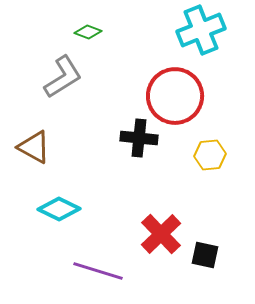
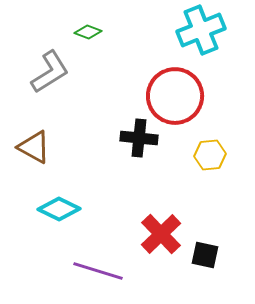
gray L-shape: moved 13 px left, 5 px up
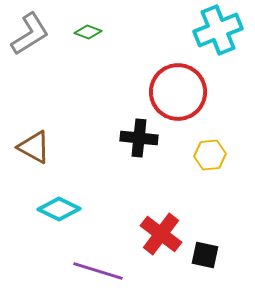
cyan cross: moved 17 px right
gray L-shape: moved 20 px left, 38 px up
red circle: moved 3 px right, 4 px up
red cross: rotated 9 degrees counterclockwise
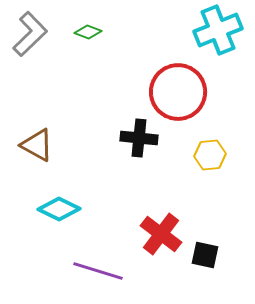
gray L-shape: rotated 12 degrees counterclockwise
brown triangle: moved 3 px right, 2 px up
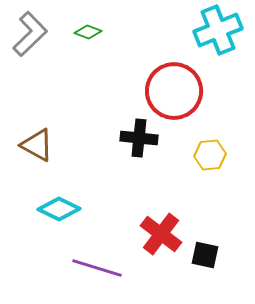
red circle: moved 4 px left, 1 px up
purple line: moved 1 px left, 3 px up
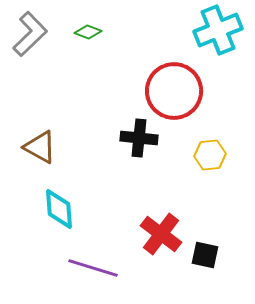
brown triangle: moved 3 px right, 2 px down
cyan diamond: rotated 60 degrees clockwise
purple line: moved 4 px left
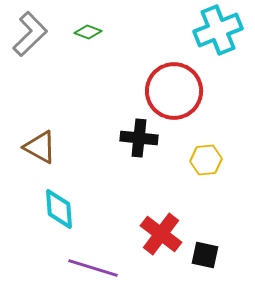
yellow hexagon: moved 4 px left, 5 px down
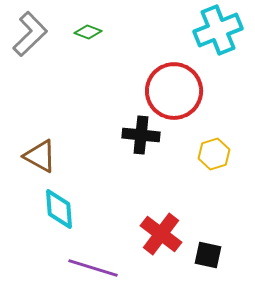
black cross: moved 2 px right, 3 px up
brown triangle: moved 9 px down
yellow hexagon: moved 8 px right, 6 px up; rotated 12 degrees counterclockwise
black square: moved 3 px right
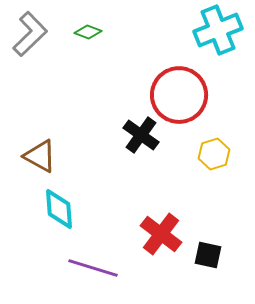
red circle: moved 5 px right, 4 px down
black cross: rotated 30 degrees clockwise
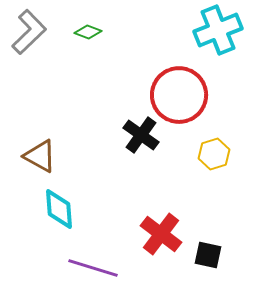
gray L-shape: moved 1 px left, 2 px up
